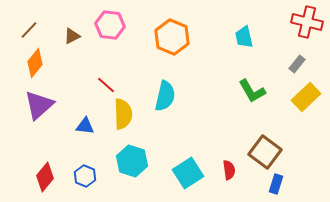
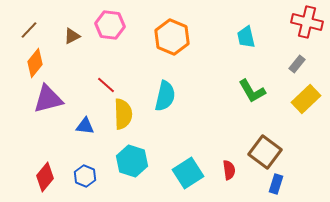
cyan trapezoid: moved 2 px right
yellow rectangle: moved 2 px down
purple triangle: moved 9 px right, 6 px up; rotated 28 degrees clockwise
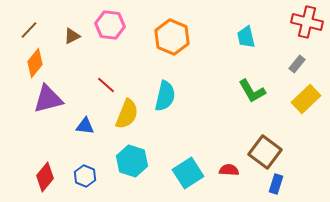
yellow semicircle: moved 4 px right; rotated 24 degrees clockwise
red semicircle: rotated 78 degrees counterclockwise
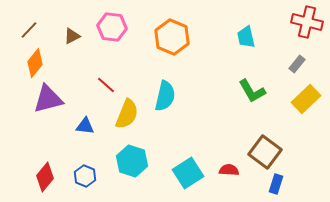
pink hexagon: moved 2 px right, 2 px down
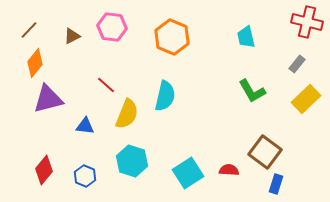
red diamond: moved 1 px left, 7 px up
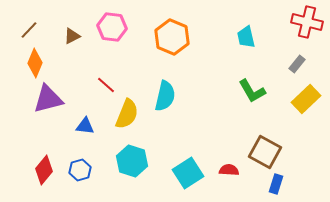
orange diamond: rotated 16 degrees counterclockwise
brown square: rotated 8 degrees counterclockwise
blue hexagon: moved 5 px left, 6 px up; rotated 20 degrees clockwise
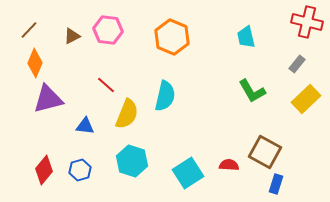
pink hexagon: moved 4 px left, 3 px down
red semicircle: moved 5 px up
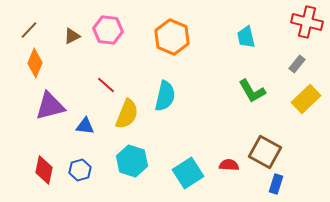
purple triangle: moved 2 px right, 7 px down
red diamond: rotated 28 degrees counterclockwise
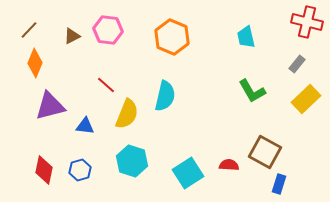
blue rectangle: moved 3 px right
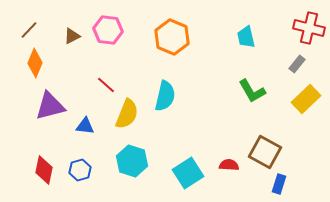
red cross: moved 2 px right, 6 px down
